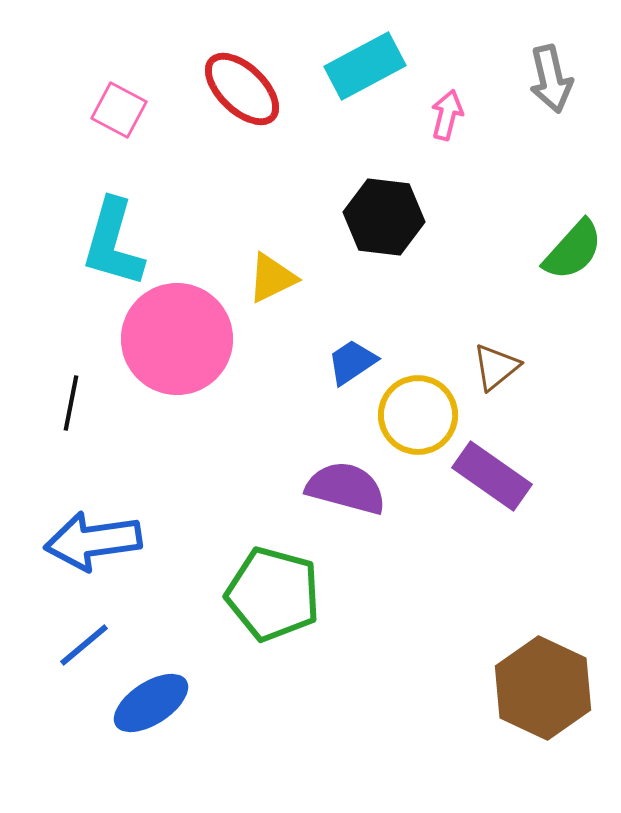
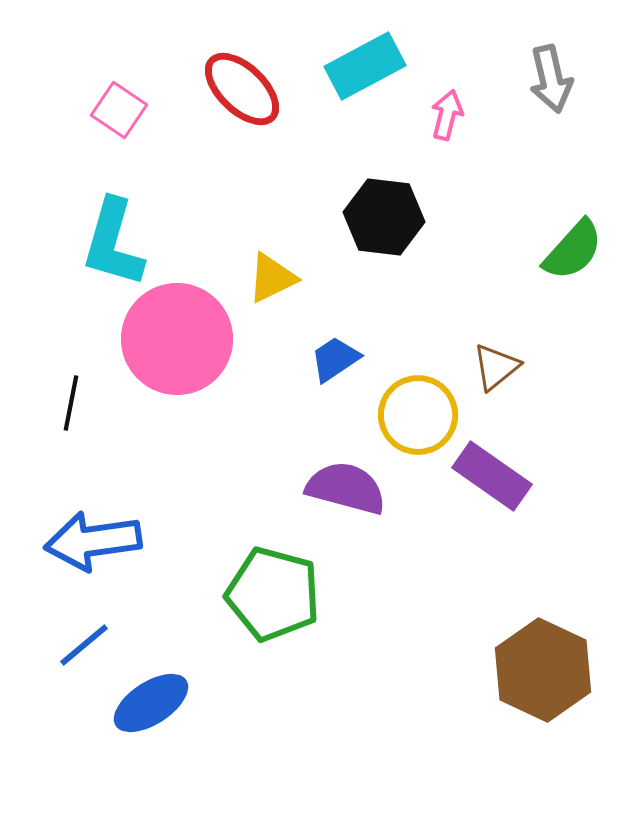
pink square: rotated 6 degrees clockwise
blue trapezoid: moved 17 px left, 3 px up
brown hexagon: moved 18 px up
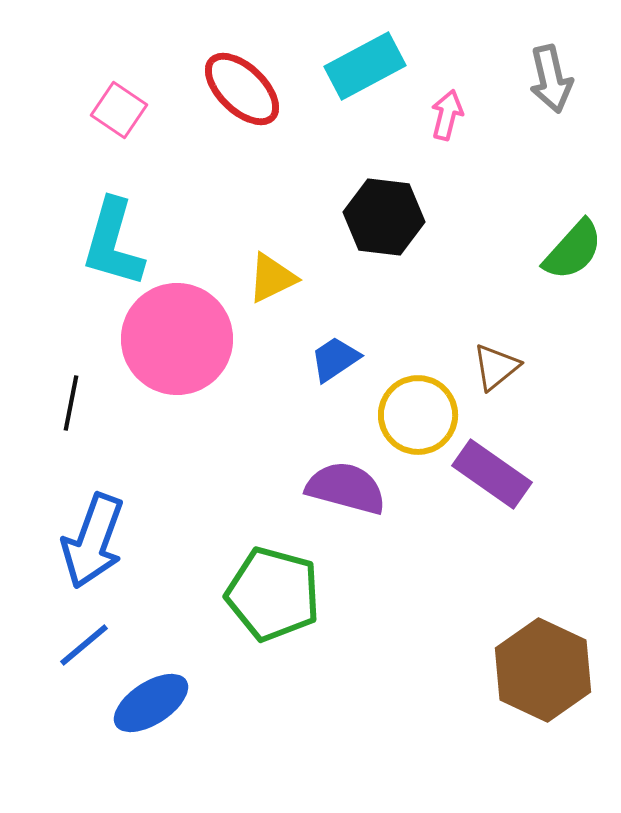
purple rectangle: moved 2 px up
blue arrow: rotated 62 degrees counterclockwise
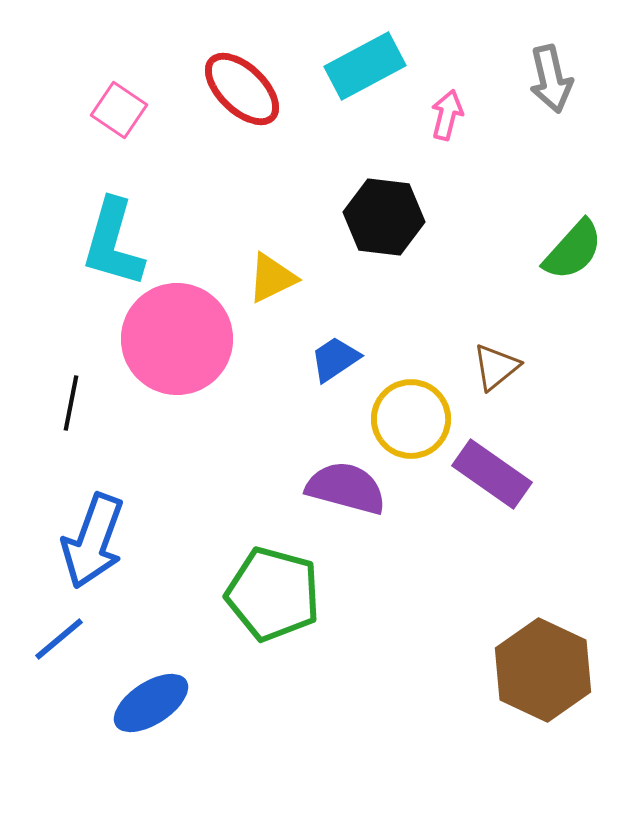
yellow circle: moved 7 px left, 4 px down
blue line: moved 25 px left, 6 px up
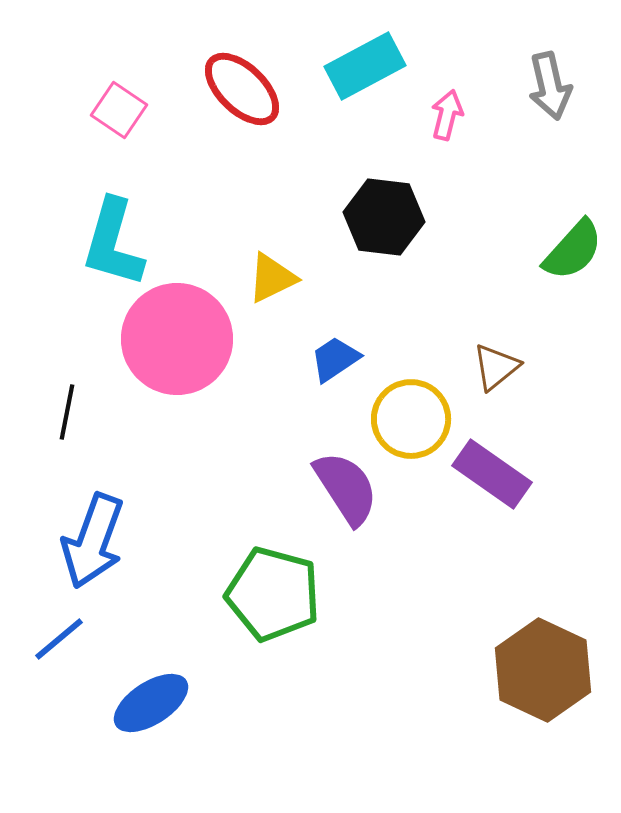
gray arrow: moved 1 px left, 7 px down
black line: moved 4 px left, 9 px down
purple semicircle: rotated 42 degrees clockwise
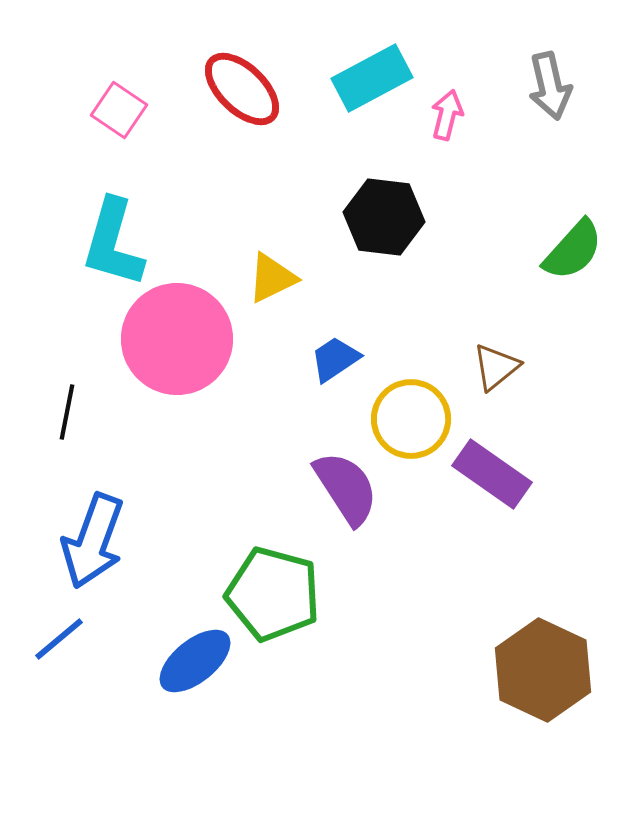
cyan rectangle: moved 7 px right, 12 px down
blue ellipse: moved 44 px right, 42 px up; rotated 6 degrees counterclockwise
